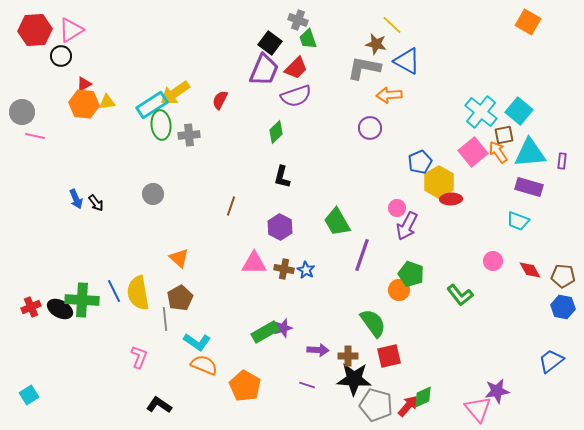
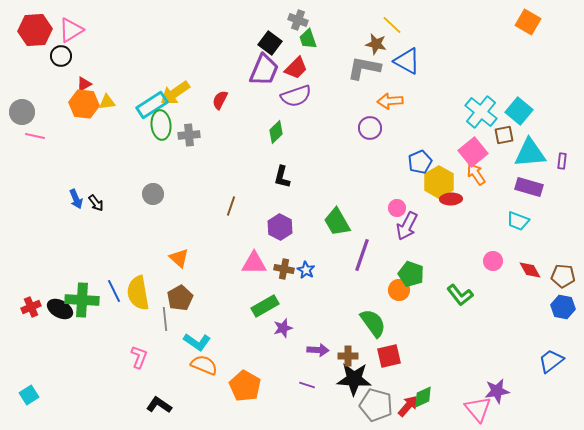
orange arrow at (389, 95): moved 1 px right, 6 px down
orange arrow at (498, 152): moved 22 px left, 22 px down
green rectangle at (265, 332): moved 26 px up
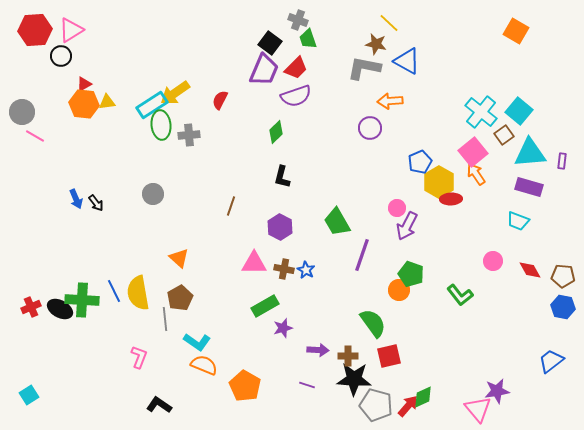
orange square at (528, 22): moved 12 px left, 9 px down
yellow line at (392, 25): moved 3 px left, 2 px up
brown square at (504, 135): rotated 24 degrees counterclockwise
pink line at (35, 136): rotated 18 degrees clockwise
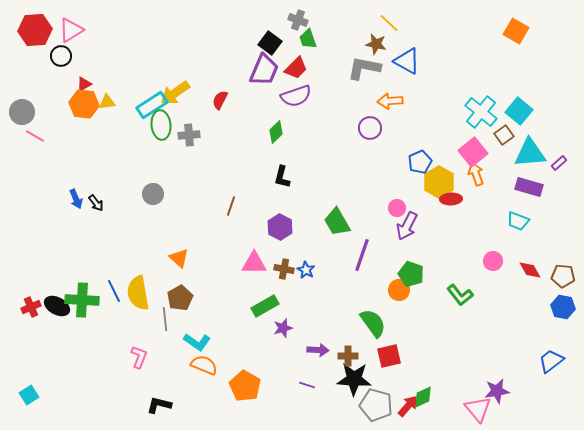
purple rectangle at (562, 161): moved 3 px left, 2 px down; rotated 42 degrees clockwise
orange arrow at (476, 174): rotated 15 degrees clockwise
black ellipse at (60, 309): moved 3 px left, 3 px up
black L-shape at (159, 405): rotated 20 degrees counterclockwise
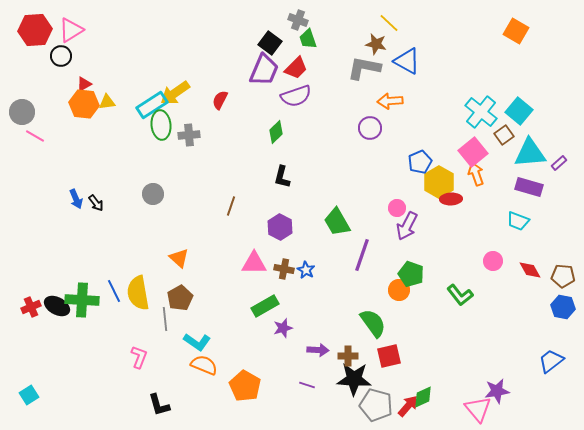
black L-shape at (159, 405): rotated 120 degrees counterclockwise
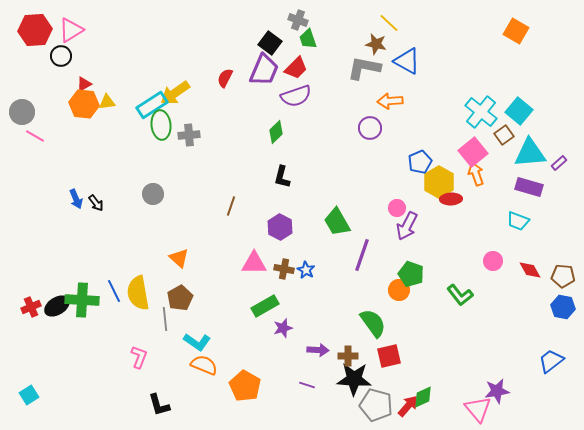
red semicircle at (220, 100): moved 5 px right, 22 px up
black ellipse at (57, 306): rotated 60 degrees counterclockwise
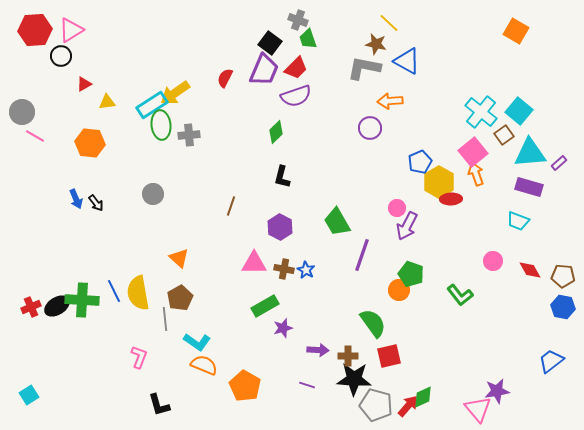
orange hexagon at (84, 104): moved 6 px right, 39 px down
